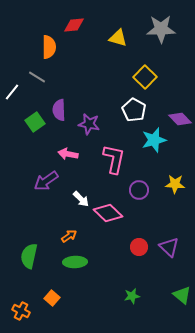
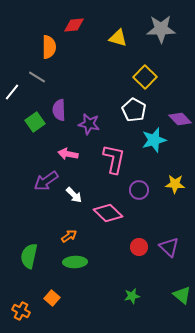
white arrow: moved 7 px left, 4 px up
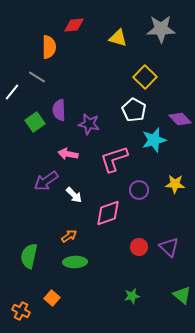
pink L-shape: rotated 120 degrees counterclockwise
pink diamond: rotated 64 degrees counterclockwise
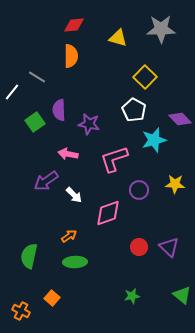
orange semicircle: moved 22 px right, 9 px down
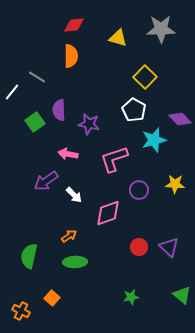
green star: moved 1 px left, 1 px down
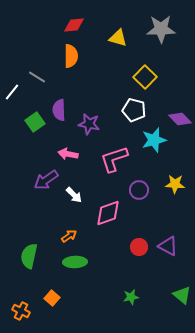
white pentagon: rotated 15 degrees counterclockwise
purple arrow: moved 1 px up
purple triangle: moved 1 px left, 1 px up; rotated 15 degrees counterclockwise
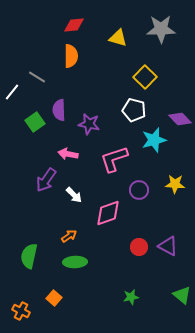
purple arrow: rotated 20 degrees counterclockwise
orange square: moved 2 px right
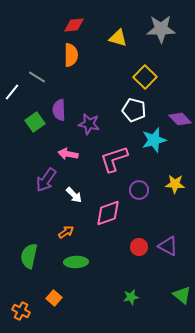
orange semicircle: moved 1 px up
orange arrow: moved 3 px left, 4 px up
green ellipse: moved 1 px right
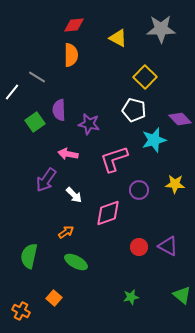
yellow triangle: rotated 12 degrees clockwise
green ellipse: rotated 30 degrees clockwise
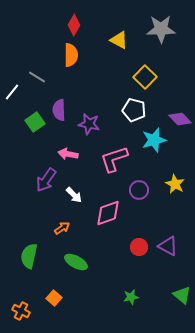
red diamond: rotated 55 degrees counterclockwise
yellow triangle: moved 1 px right, 2 px down
yellow star: rotated 24 degrees clockwise
orange arrow: moved 4 px left, 4 px up
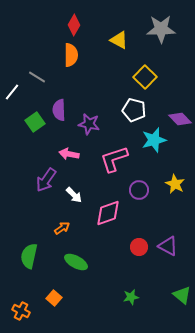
pink arrow: moved 1 px right
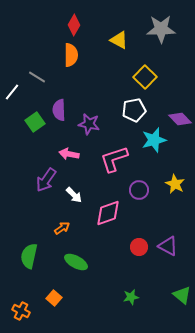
white pentagon: rotated 25 degrees counterclockwise
